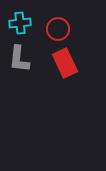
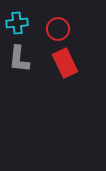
cyan cross: moved 3 px left
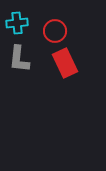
red circle: moved 3 px left, 2 px down
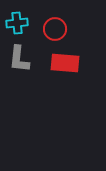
red circle: moved 2 px up
red rectangle: rotated 60 degrees counterclockwise
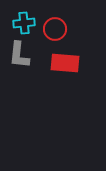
cyan cross: moved 7 px right
gray L-shape: moved 4 px up
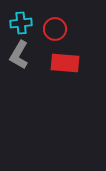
cyan cross: moved 3 px left
gray L-shape: rotated 24 degrees clockwise
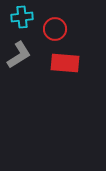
cyan cross: moved 1 px right, 6 px up
gray L-shape: rotated 152 degrees counterclockwise
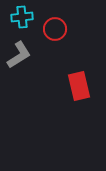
red rectangle: moved 14 px right, 23 px down; rotated 72 degrees clockwise
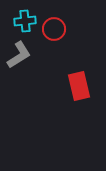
cyan cross: moved 3 px right, 4 px down
red circle: moved 1 px left
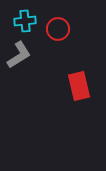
red circle: moved 4 px right
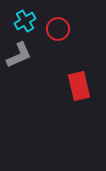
cyan cross: rotated 25 degrees counterclockwise
gray L-shape: rotated 8 degrees clockwise
